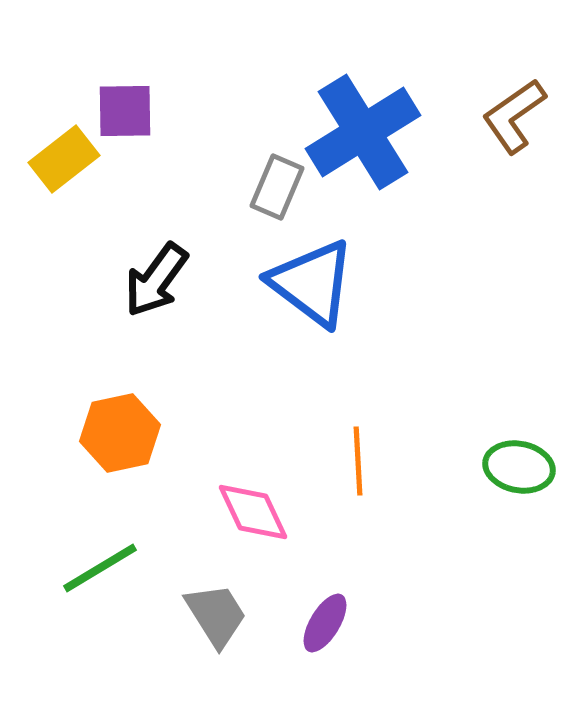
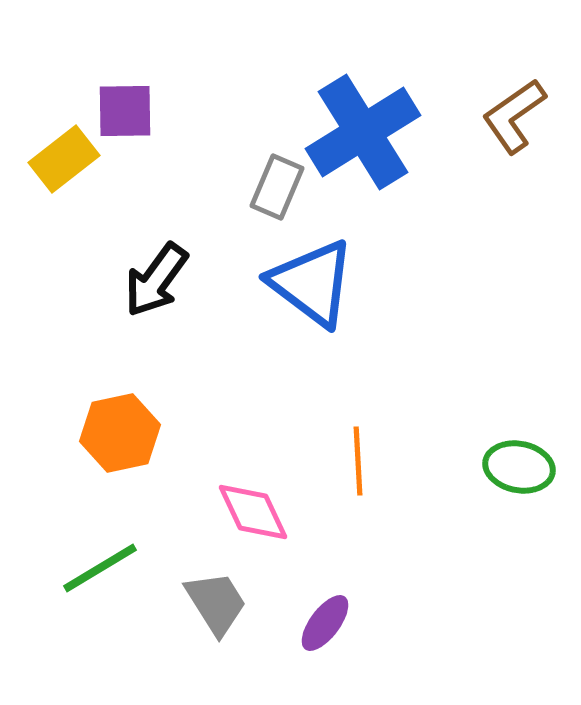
gray trapezoid: moved 12 px up
purple ellipse: rotated 6 degrees clockwise
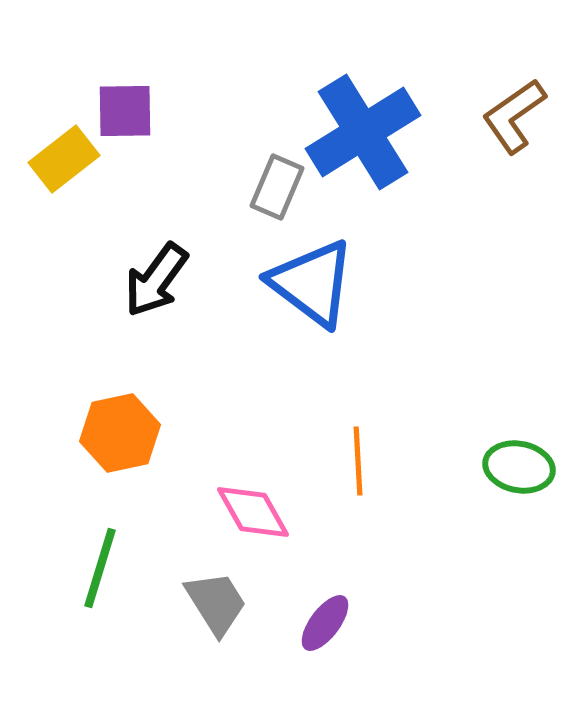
pink diamond: rotated 4 degrees counterclockwise
green line: rotated 42 degrees counterclockwise
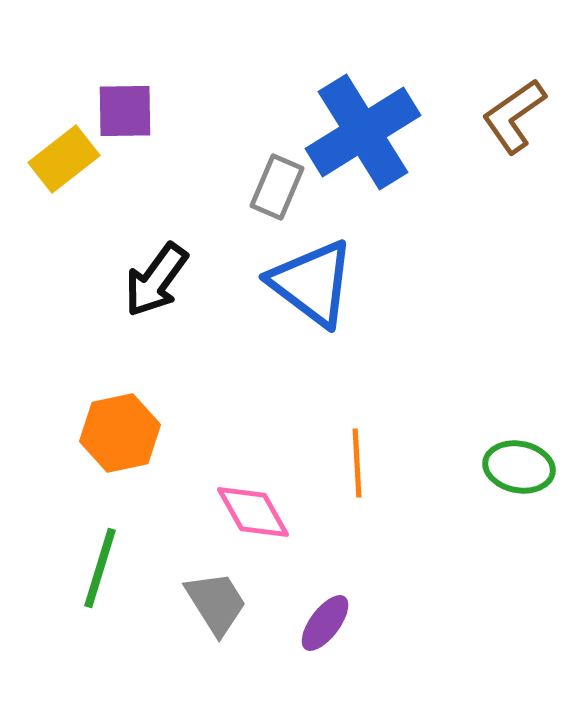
orange line: moved 1 px left, 2 px down
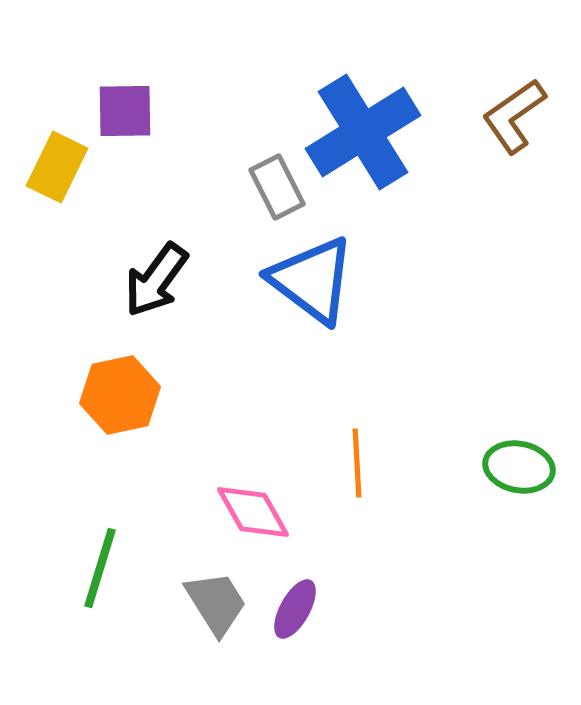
yellow rectangle: moved 7 px left, 8 px down; rotated 26 degrees counterclockwise
gray rectangle: rotated 50 degrees counterclockwise
blue triangle: moved 3 px up
orange hexagon: moved 38 px up
purple ellipse: moved 30 px left, 14 px up; rotated 8 degrees counterclockwise
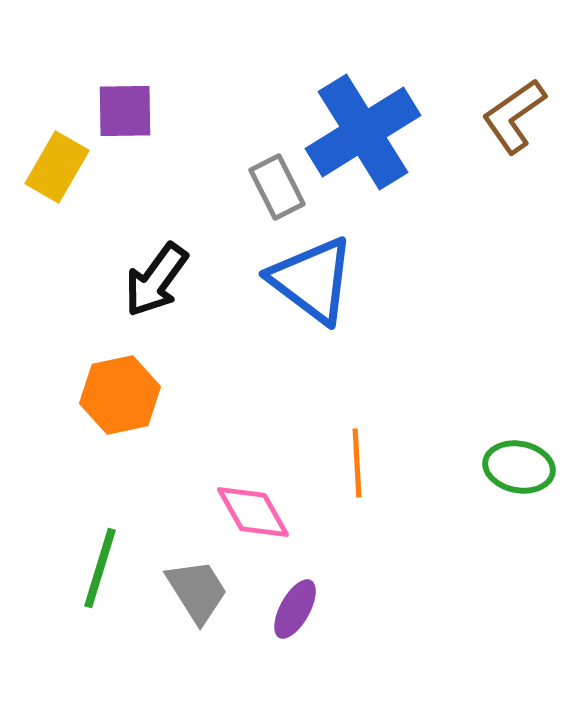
yellow rectangle: rotated 4 degrees clockwise
gray trapezoid: moved 19 px left, 12 px up
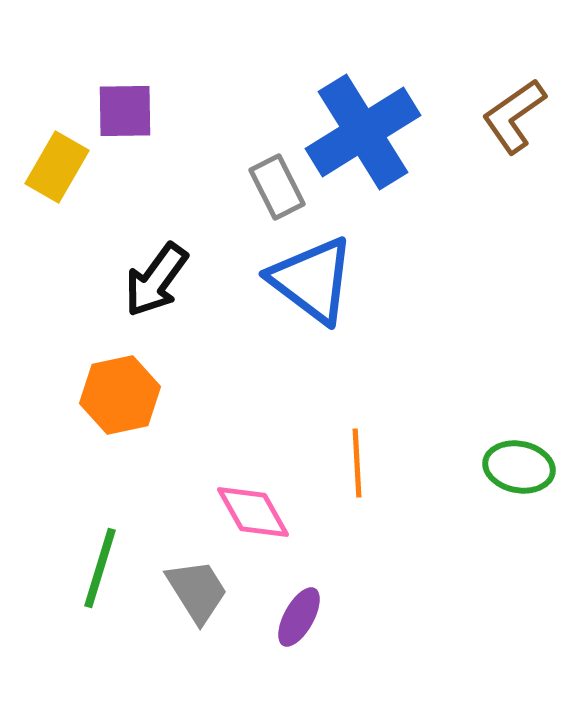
purple ellipse: moved 4 px right, 8 px down
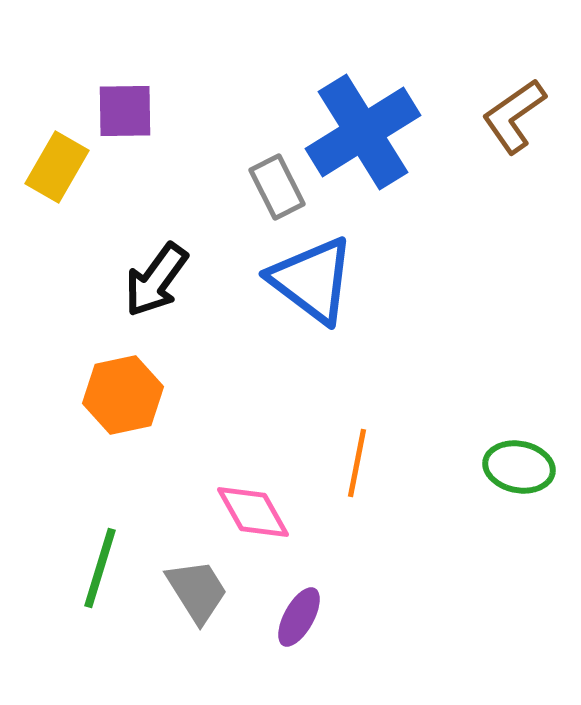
orange hexagon: moved 3 px right
orange line: rotated 14 degrees clockwise
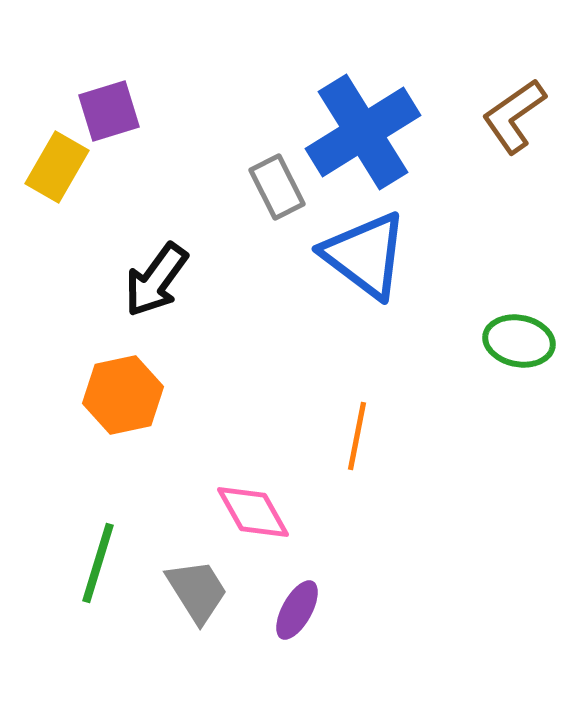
purple square: moved 16 px left; rotated 16 degrees counterclockwise
blue triangle: moved 53 px right, 25 px up
orange line: moved 27 px up
green ellipse: moved 126 px up
green line: moved 2 px left, 5 px up
purple ellipse: moved 2 px left, 7 px up
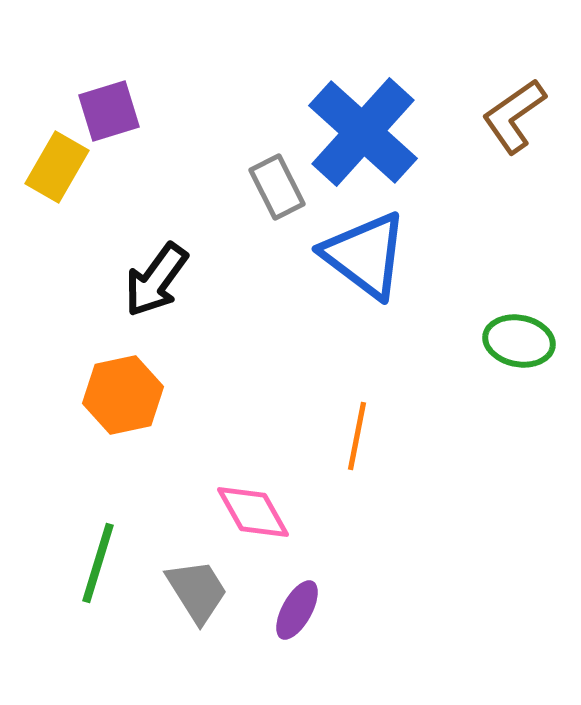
blue cross: rotated 16 degrees counterclockwise
